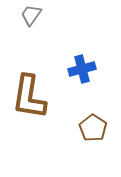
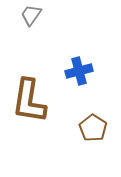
blue cross: moved 3 px left, 2 px down
brown L-shape: moved 4 px down
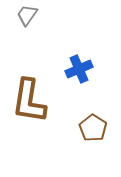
gray trapezoid: moved 4 px left
blue cross: moved 2 px up; rotated 8 degrees counterclockwise
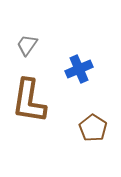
gray trapezoid: moved 30 px down
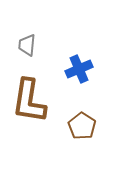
gray trapezoid: rotated 30 degrees counterclockwise
brown pentagon: moved 11 px left, 2 px up
